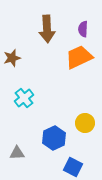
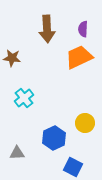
brown star: rotated 24 degrees clockwise
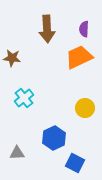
purple semicircle: moved 1 px right
yellow circle: moved 15 px up
blue square: moved 2 px right, 4 px up
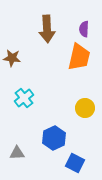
orange trapezoid: rotated 128 degrees clockwise
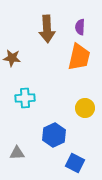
purple semicircle: moved 4 px left, 2 px up
cyan cross: moved 1 px right; rotated 36 degrees clockwise
blue hexagon: moved 3 px up
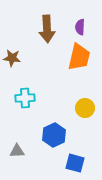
gray triangle: moved 2 px up
blue square: rotated 12 degrees counterclockwise
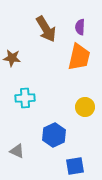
brown arrow: moved 1 px left; rotated 28 degrees counterclockwise
yellow circle: moved 1 px up
gray triangle: rotated 28 degrees clockwise
blue square: moved 3 px down; rotated 24 degrees counterclockwise
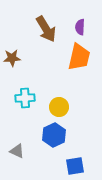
brown star: rotated 12 degrees counterclockwise
yellow circle: moved 26 px left
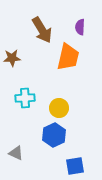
brown arrow: moved 4 px left, 1 px down
orange trapezoid: moved 11 px left
yellow circle: moved 1 px down
gray triangle: moved 1 px left, 2 px down
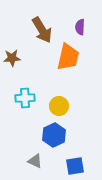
yellow circle: moved 2 px up
gray triangle: moved 19 px right, 8 px down
